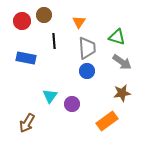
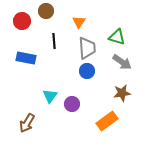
brown circle: moved 2 px right, 4 px up
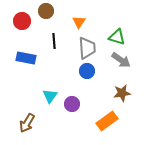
gray arrow: moved 1 px left, 2 px up
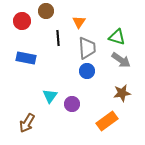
black line: moved 4 px right, 3 px up
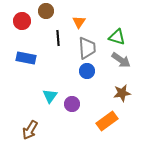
brown arrow: moved 3 px right, 7 px down
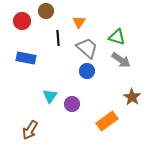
gray trapezoid: rotated 45 degrees counterclockwise
brown star: moved 10 px right, 4 px down; rotated 30 degrees counterclockwise
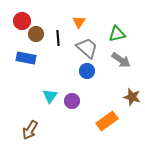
brown circle: moved 10 px left, 23 px down
green triangle: moved 3 px up; rotated 30 degrees counterclockwise
brown star: rotated 18 degrees counterclockwise
purple circle: moved 3 px up
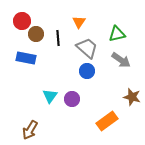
purple circle: moved 2 px up
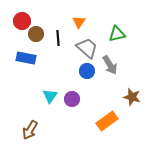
gray arrow: moved 11 px left, 5 px down; rotated 24 degrees clockwise
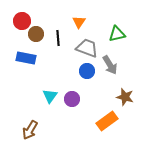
gray trapezoid: rotated 20 degrees counterclockwise
brown star: moved 7 px left
